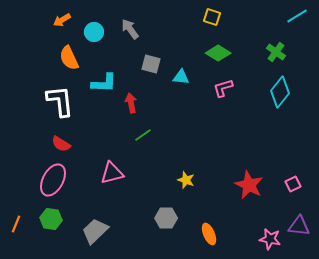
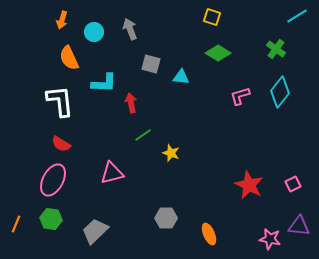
orange arrow: rotated 42 degrees counterclockwise
gray arrow: rotated 15 degrees clockwise
green cross: moved 3 px up
pink L-shape: moved 17 px right, 8 px down
yellow star: moved 15 px left, 27 px up
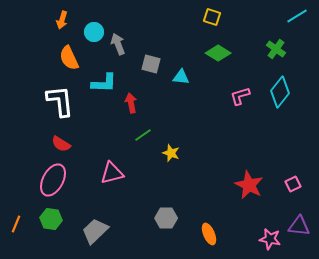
gray arrow: moved 12 px left, 15 px down
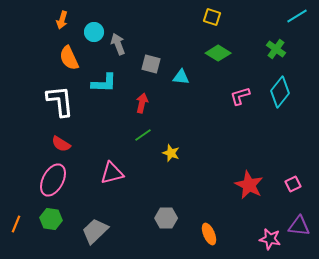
red arrow: moved 11 px right; rotated 24 degrees clockwise
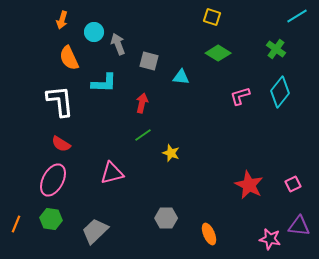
gray square: moved 2 px left, 3 px up
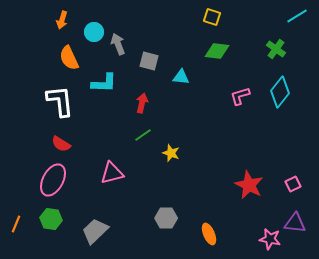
green diamond: moved 1 px left, 2 px up; rotated 25 degrees counterclockwise
purple triangle: moved 4 px left, 3 px up
